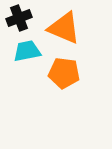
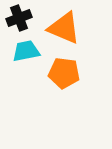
cyan trapezoid: moved 1 px left
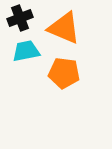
black cross: moved 1 px right
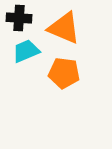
black cross: moved 1 px left; rotated 25 degrees clockwise
cyan trapezoid: rotated 12 degrees counterclockwise
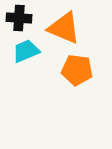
orange pentagon: moved 13 px right, 3 px up
